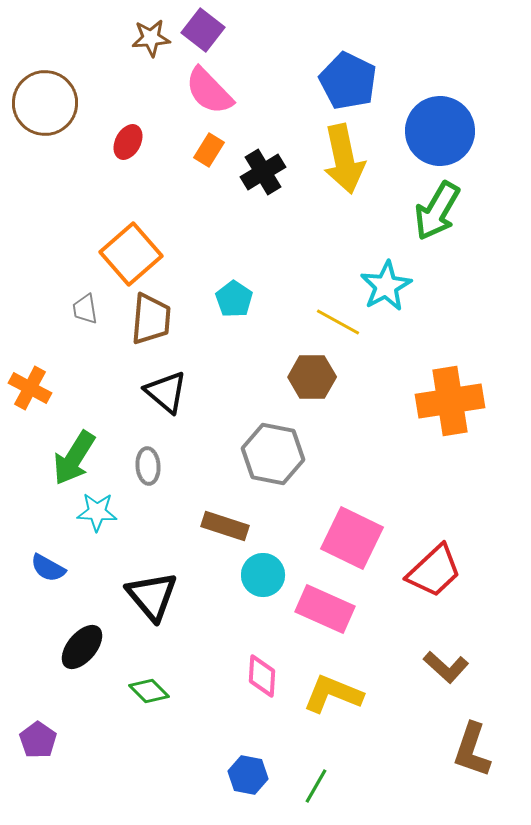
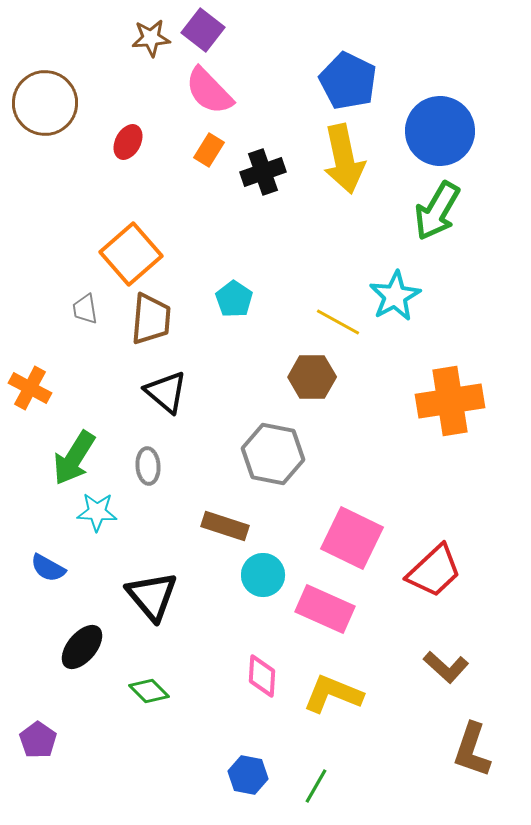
black cross at (263, 172): rotated 12 degrees clockwise
cyan star at (386, 286): moved 9 px right, 10 px down
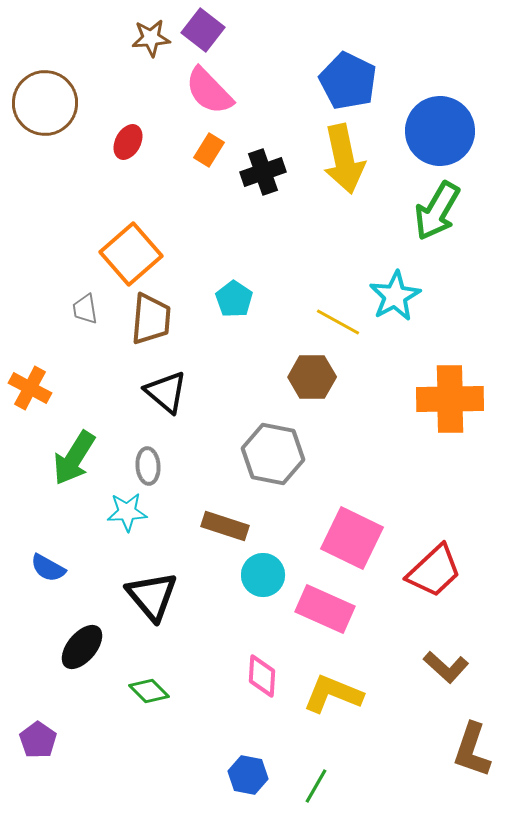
orange cross at (450, 401): moved 2 px up; rotated 8 degrees clockwise
cyan star at (97, 512): moved 30 px right; rotated 6 degrees counterclockwise
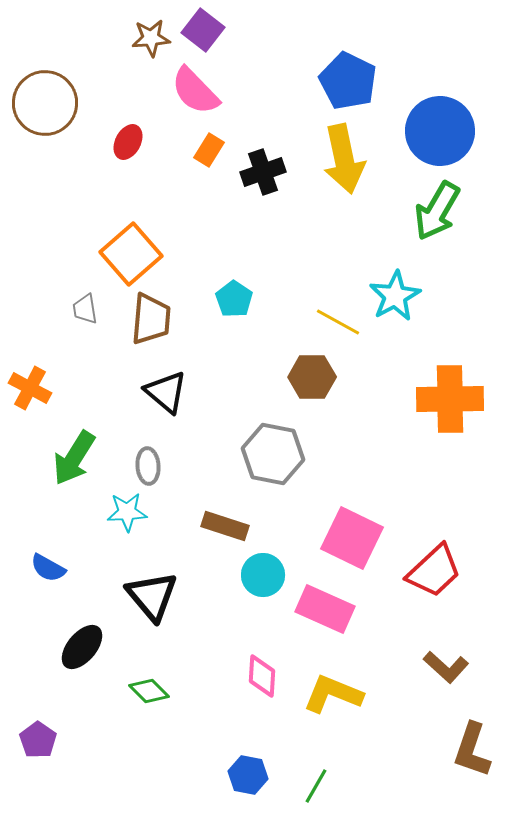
pink semicircle at (209, 91): moved 14 px left
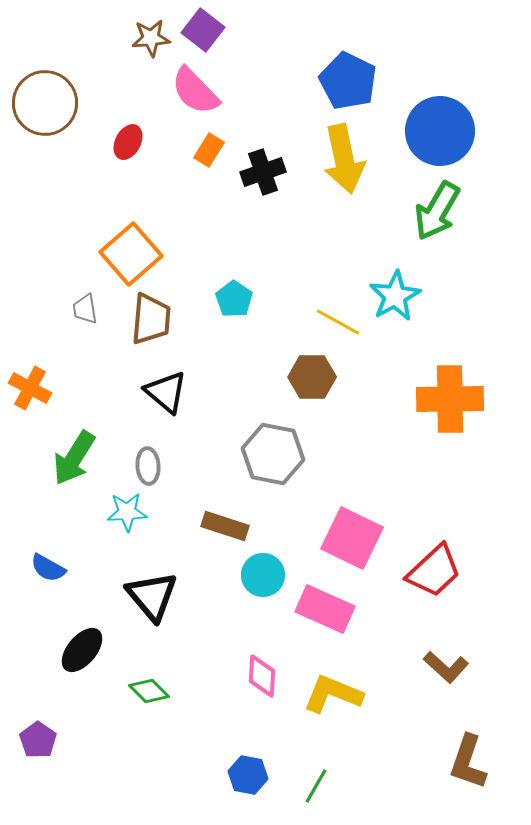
black ellipse at (82, 647): moved 3 px down
brown L-shape at (472, 750): moved 4 px left, 12 px down
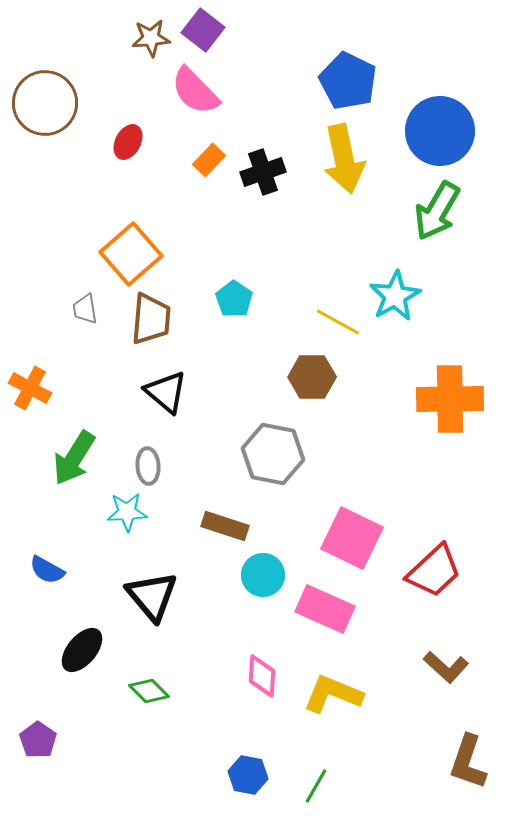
orange rectangle at (209, 150): moved 10 px down; rotated 12 degrees clockwise
blue semicircle at (48, 568): moved 1 px left, 2 px down
